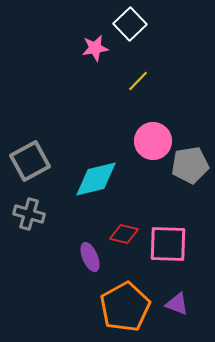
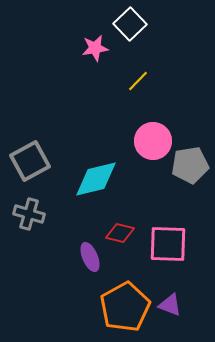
red diamond: moved 4 px left, 1 px up
purple triangle: moved 7 px left, 1 px down
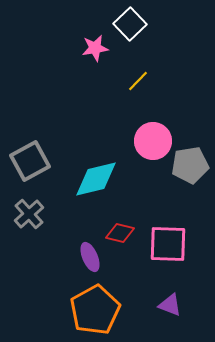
gray cross: rotated 32 degrees clockwise
orange pentagon: moved 30 px left, 3 px down
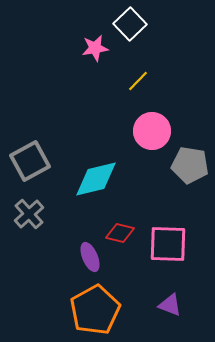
pink circle: moved 1 px left, 10 px up
gray pentagon: rotated 18 degrees clockwise
